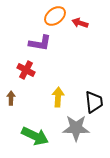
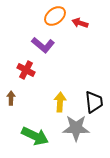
purple L-shape: moved 3 px right, 2 px down; rotated 30 degrees clockwise
yellow arrow: moved 2 px right, 5 px down
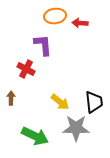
orange ellipse: rotated 30 degrees clockwise
red arrow: rotated 14 degrees counterclockwise
purple L-shape: rotated 135 degrees counterclockwise
red cross: moved 1 px up
yellow arrow: rotated 126 degrees clockwise
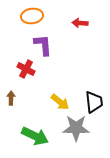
orange ellipse: moved 23 px left
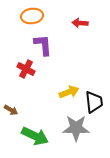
brown arrow: moved 12 px down; rotated 120 degrees clockwise
yellow arrow: moved 9 px right, 10 px up; rotated 60 degrees counterclockwise
